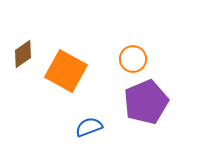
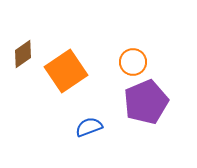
orange circle: moved 3 px down
orange square: rotated 27 degrees clockwise
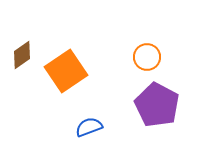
brown diamond: moved 1 px left, 1 px down
orange circle: moved 14 px right, 5 px up
purple pentagon: moved 11 px right, 3 px down; rotated 21 degrees counterclockwise
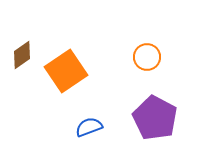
purple pentagon: moved 2 px left, 13 px down
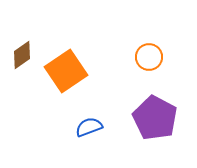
orange circle: moved 2 px right
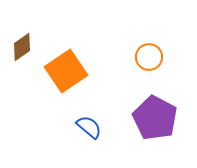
brown diamond: moved 8 px up
blue semicircle: rotated 60 degrees clockwise
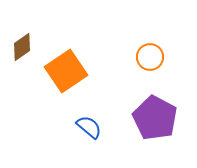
orange circle: moved 1 px right
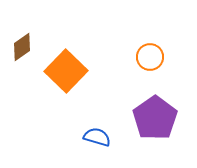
orange square: rotated 12 degrees counterclockwise
purple pentagon: rotated 9 degrees clockwise
blue semicircle: moved 8 px right, 10 px down; rotated 24 degrees counterclockwise
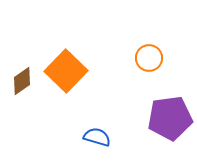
brown diamond: moved 34 px down
orange circle: moved 1 px left, 1 px down
purple pentagon: moved 15 px right; rotated 27 degrees clockwise
